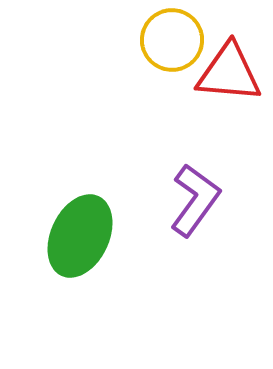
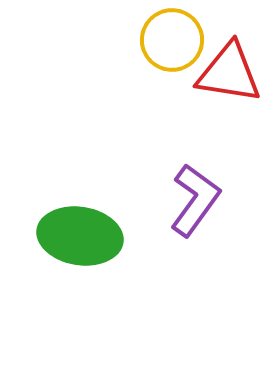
red triangle: rotated 4 degrees clockwise
green ellipse: rotated 74 degrees clockwise
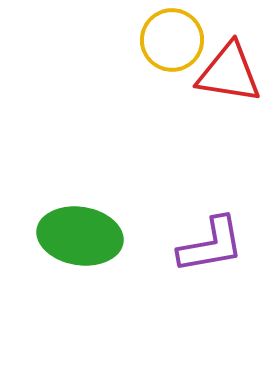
purple L-shape: moved 16 px right, 45 px down; rotated 44 degrees clockwise
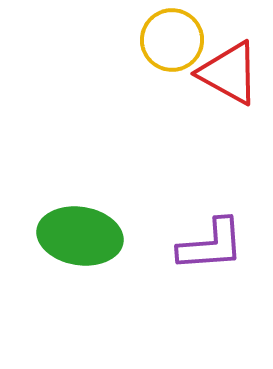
red triangle: rotated 20 degrees clockwise
purple L-shape: rotated 6 degrees clockwise
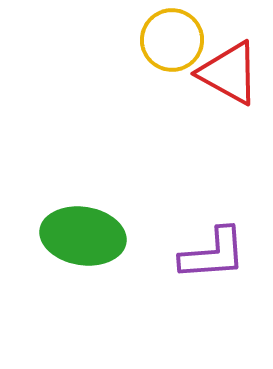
green ellipse: moved 3 px right
purple L-shape: moved 2 px right, 9 px down
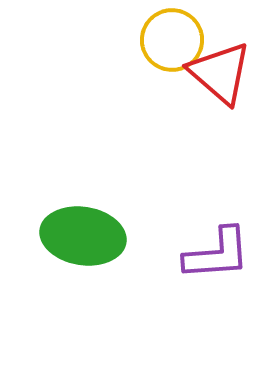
red triangle: moved 9 px left; rotated 12 degrees clockwise
purple L-shape: moved 4 px right
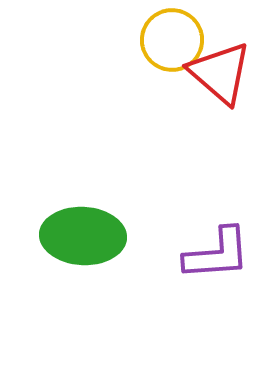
green ellipse: rotated 6 degrees counterclockwise
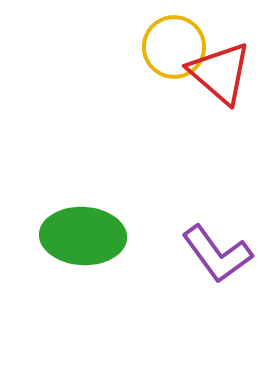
yellow circle: moved 2 px right, 7 px down
purple L-shape: rotated 58 degrees clockwise
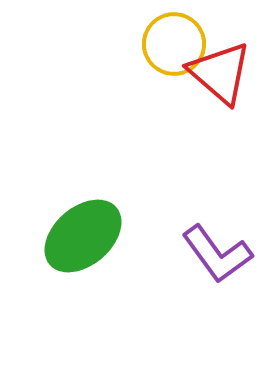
yellow circle: moved 3 px up
green ellipse: rotated 44 degrees counterclockwise
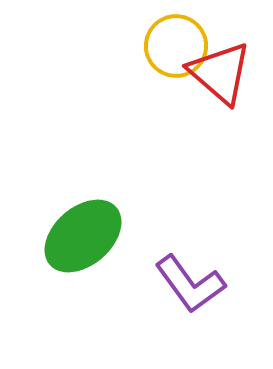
yellow circle: moved 2 px right, 2 px down
purple L-shape: moved 27 px left, 30 px down
